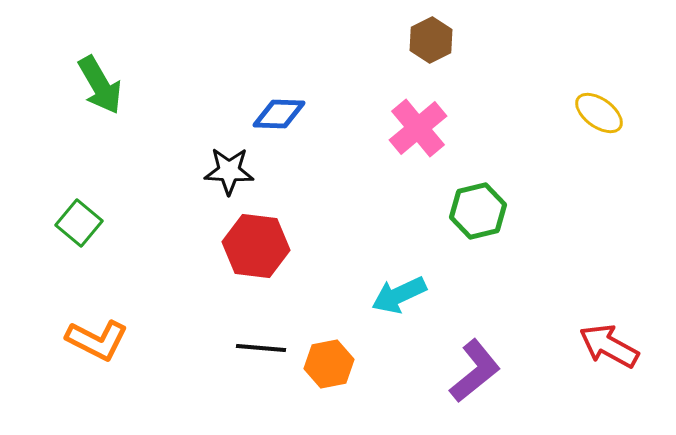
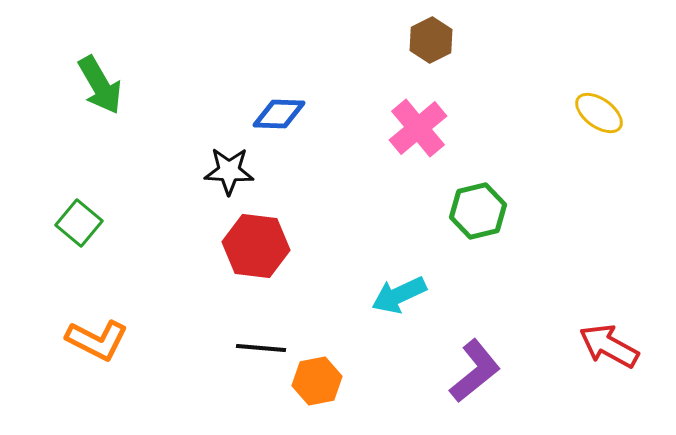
orange hexagon: moved 12 px left, 17 px down
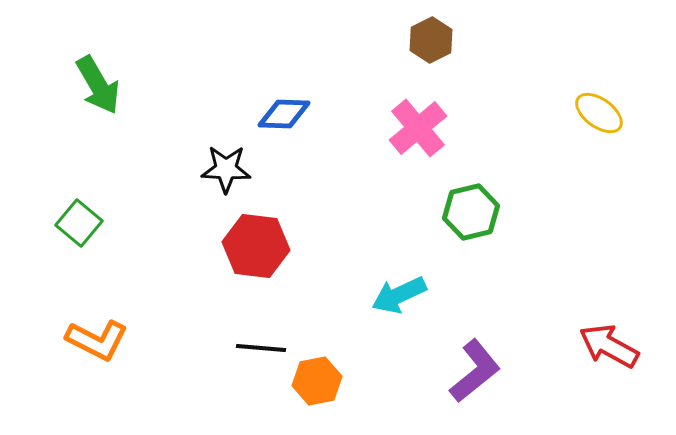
green arrow: moved 2 px left
blue diamond: moved 5 px right
black star: moved 3 px left, 2 px up
green hexagon: moved 7 px left, 1 px down
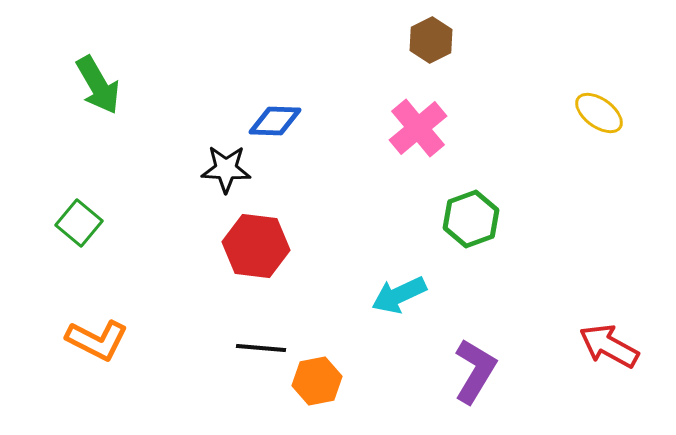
blue diamond: moved 9 px left, 7 px down
green hexagon: moved 7 px down; rotated 6 degrees counterclockwise
purple L-shape: rotated 20 degrees counterclockwise
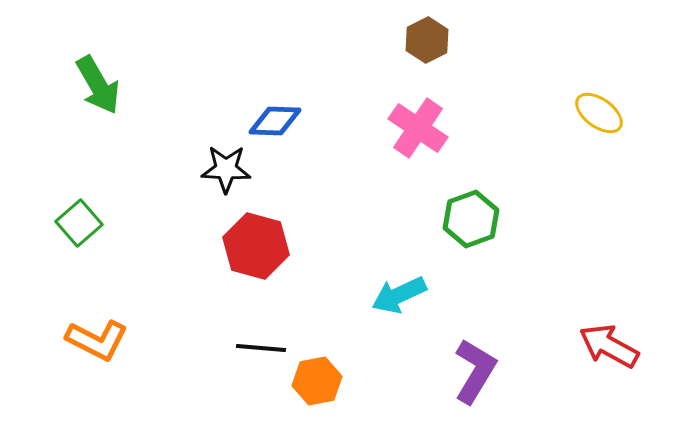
brown hexagon: moved 4 px left
pink cross: rotated 16 degrees counterclockwise
green square: rotated 9 degrees clockwise
red hexagon: rotated 8 degrees clockwise
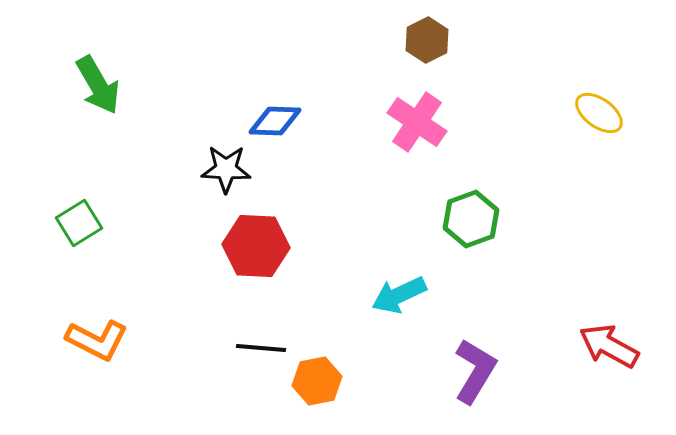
pink cross: moved 1 px left, 6 px up
green square: rotated 9 degrees clockwise
red hexagon: rotated 12 degrees counterclockwise
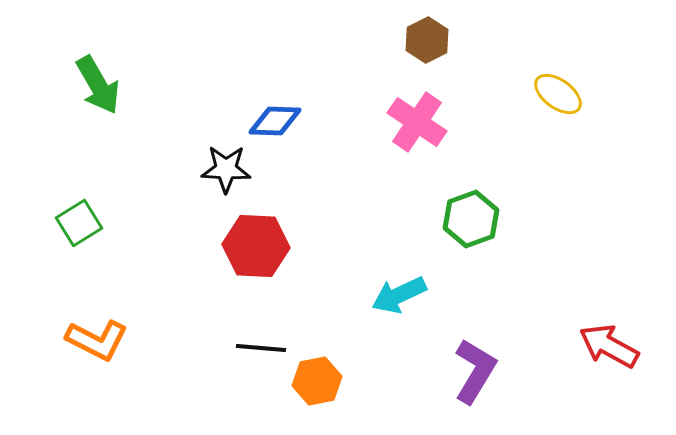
yellow ellipse: moved 41 px left, 19 px up
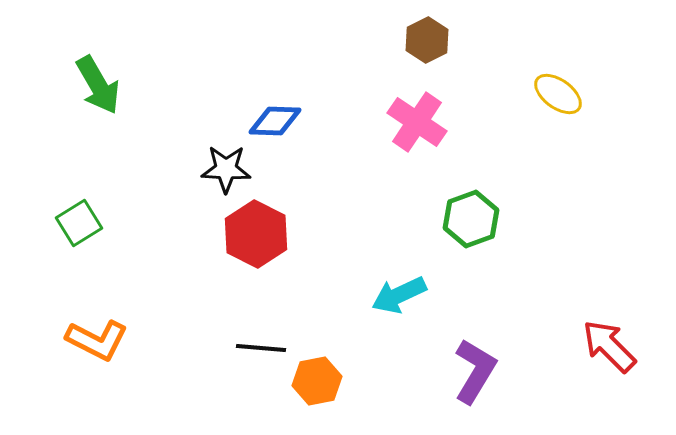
red hexagon: moved 12 px up; rotated 24 degrees clockwise
red arrow: rotated 16 degrees clockwise
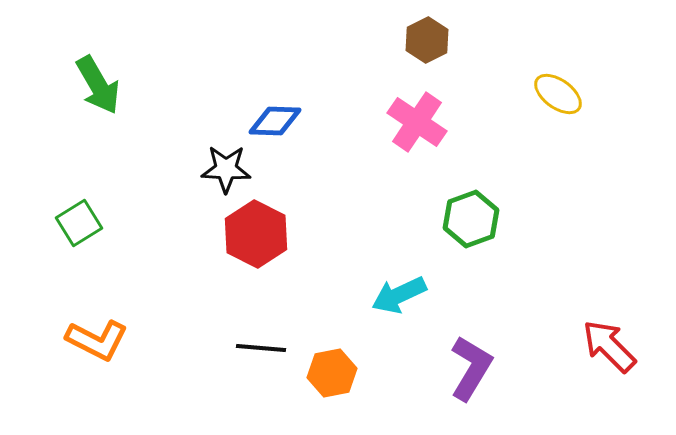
purple L-shape: moved 4 px left, 3 px up
orange hexagon: moved 15 px right, 8 px up
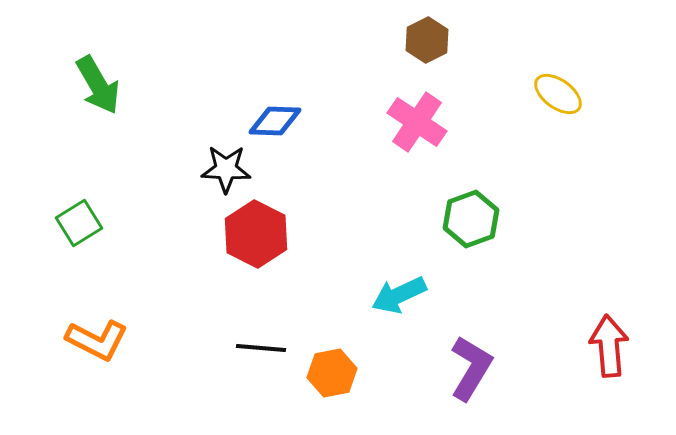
red arrow: rotated 40 degrees clockwise
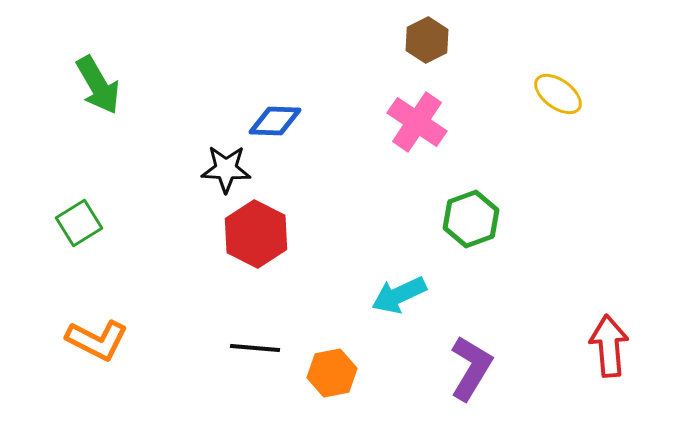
black line: moved 6 px left
